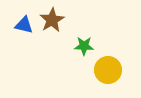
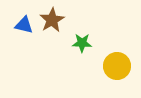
green star: moved 2 px left, 3 px up
yellow circle: moved 9 px right, 4 px up
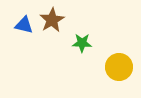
yellow circle: moved 2 px right, 1 px down
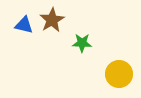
yellow circle: moved 7 px down
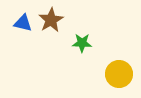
brown star: moved 1 px left
blue triangle: moved 1 px left, 2 px up
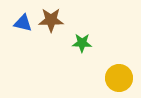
brown star: rotated 30 degrees clockwise
yellow circle: moved 4 px down
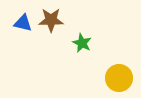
green star: rotated 24 degrees clockwise
